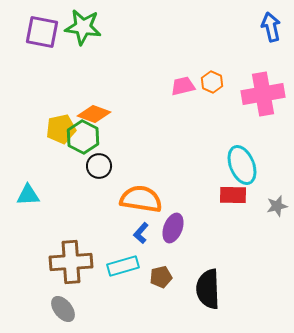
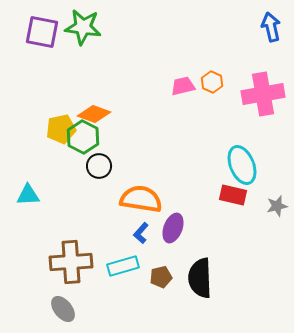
red rectangle: rotated 12 degrees clockwise
black semicircle: moved 8 px left, 11 px up
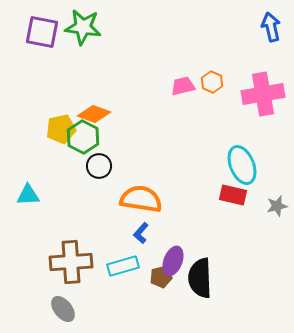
purple ellipse: moved 33 px down
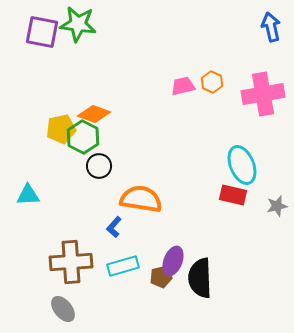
green star: moved 5 px left, 3 px up
blue L-shape: moved 27 px left, 6 px up
